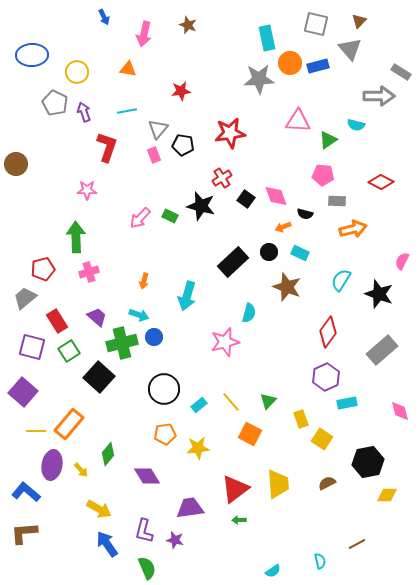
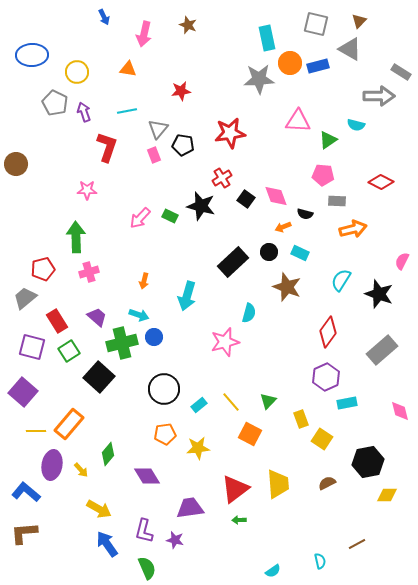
gray triangle at (350, 49): rotated 20 degrees counterclockwise
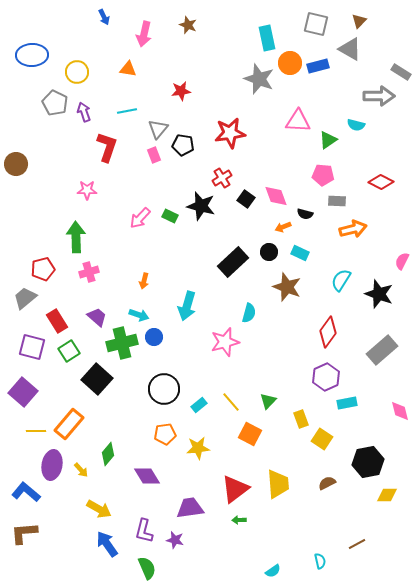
gray star at (259, 79): rotated 24 degrees clockwise
cyan arrow at (187, 296): moved 10 px down
black square at (99, 377): moved 2 px left, 2 px down
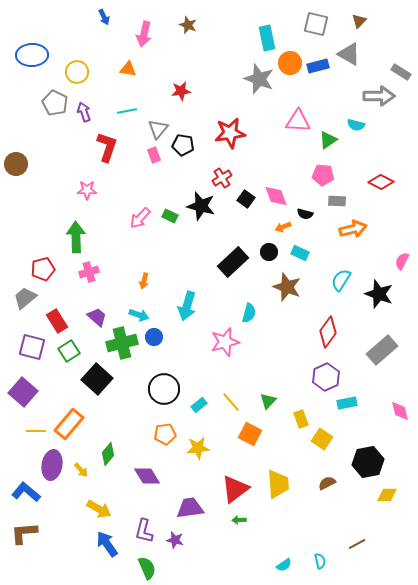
gray triangle at (350, 49): moved 1 px left, 5 px down
cyan semicircle at (273, 571): moved 11 px right, 6 px up
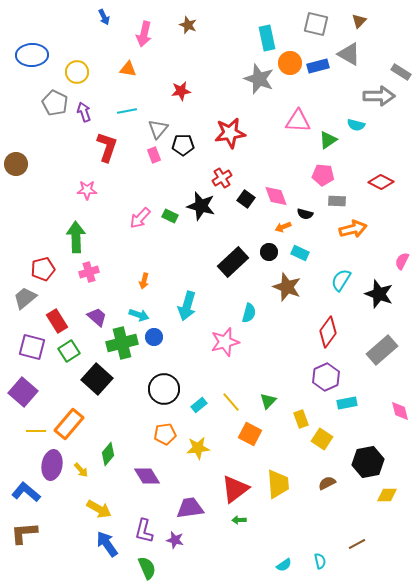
black pentagon at (183, 145): rotated 10 degrees counterclockwise
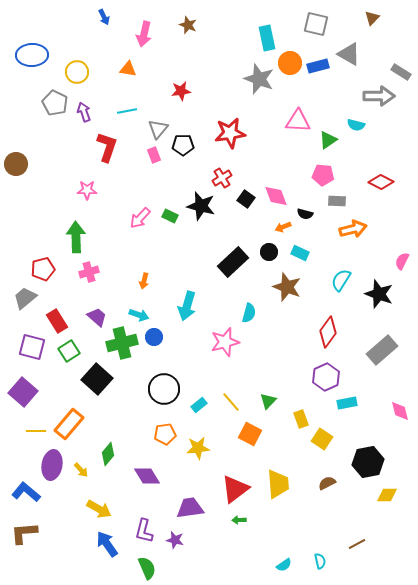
brown triangle at (359, 21): moved 13 px right, 3 px up
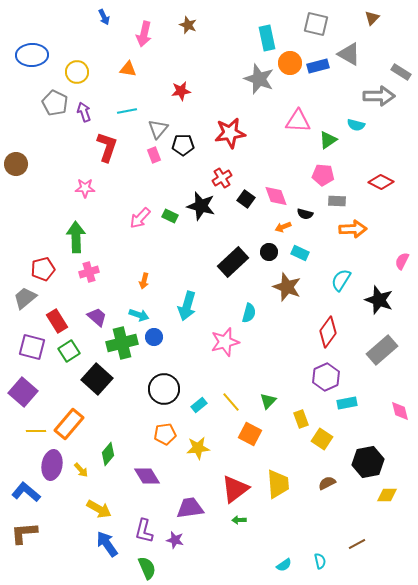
pink star at (87, 190): moved 2 px left, 2 px up
orange arrow at (353, 229): rotated 12 degrees clockwise
black star at (379, 294): moved 6 px down
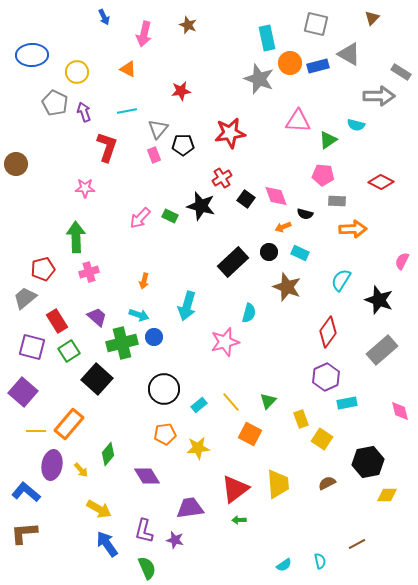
orange triangle at (128, 69): rotated 18 degrees clockwise
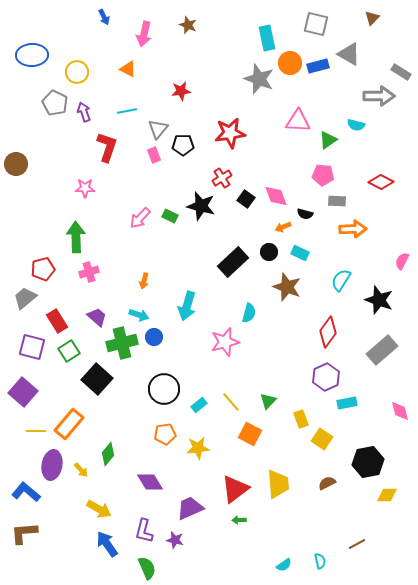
purple diamond at (147, 476): moved 3 px right, 6 px down
purple trapezoid at (190, 508): rotated 16 degrees counterclockwise
